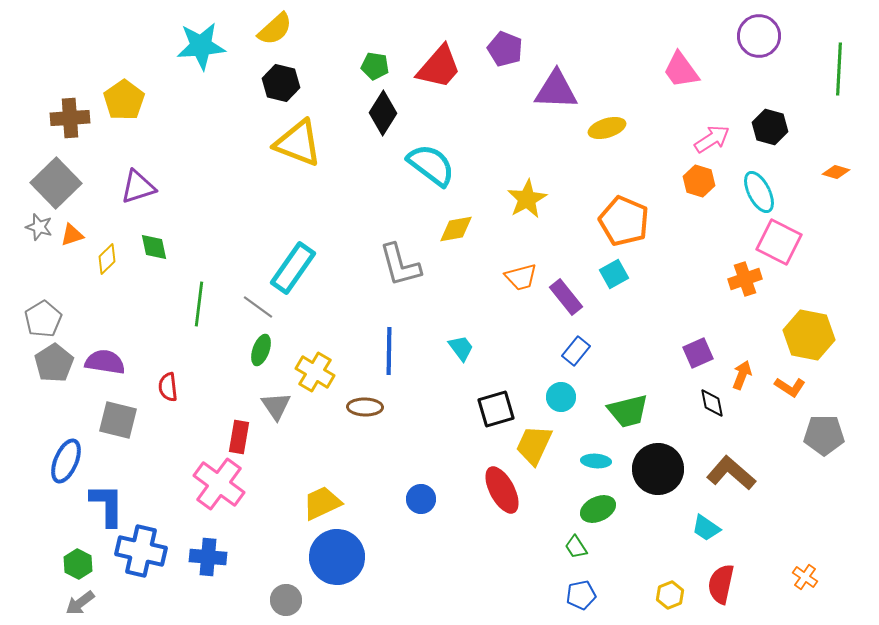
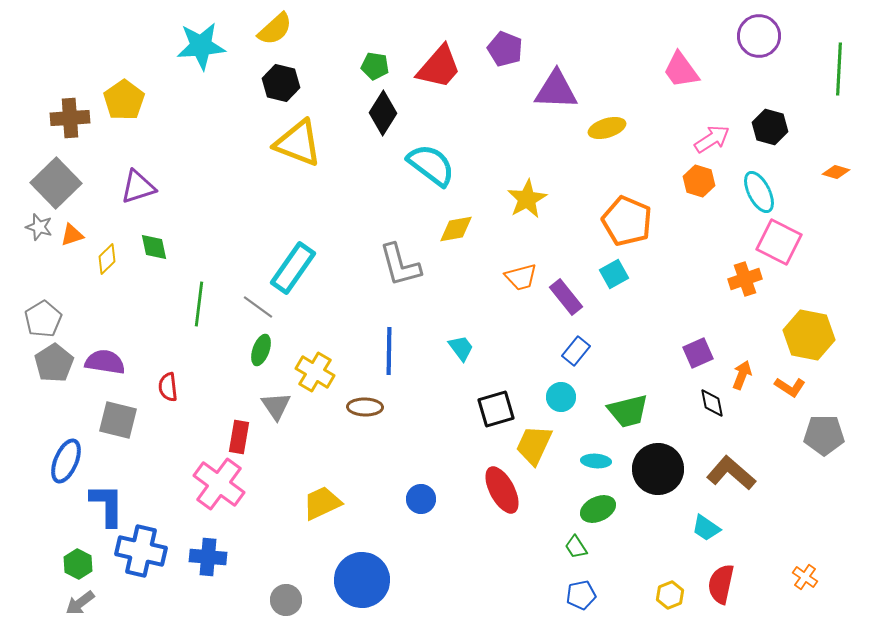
orange pentagon at (624, 221): moved 3 px right
blue circle at (337, 557): moved 25 px right, 23 px down
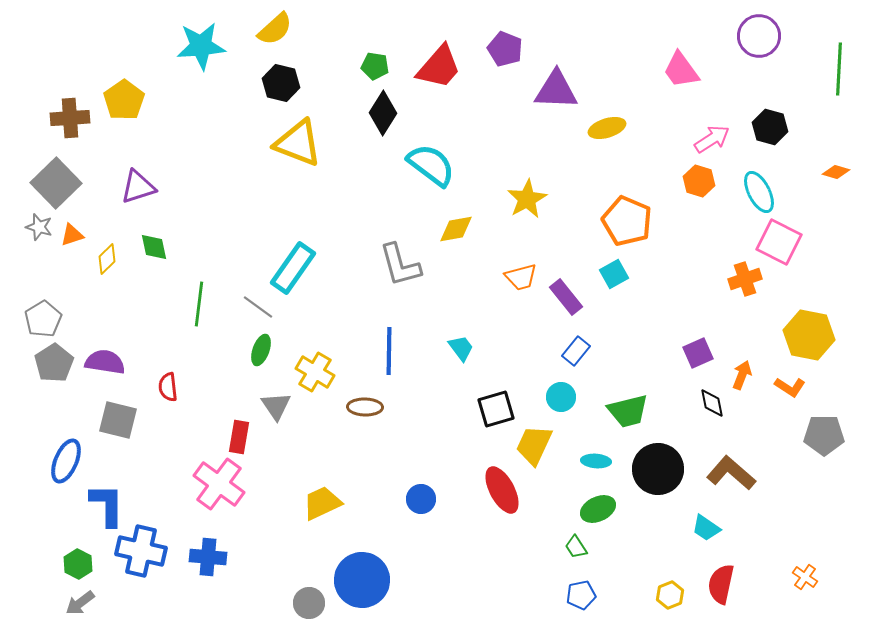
gray circle at (286, 600): moved 23 px right, 3 px down
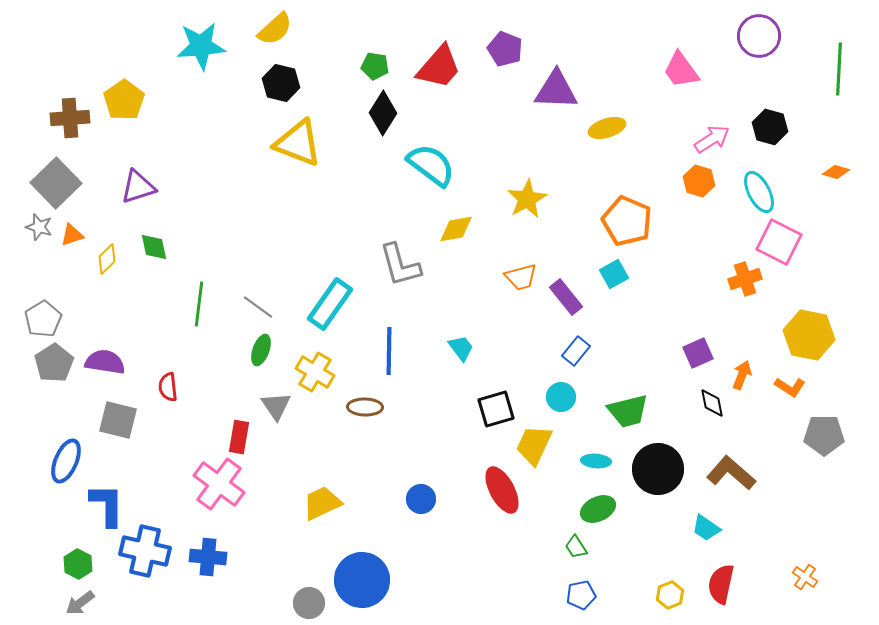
cyan rectangle at (293, 268): moved 37 px right, 36 px down
blue cross at (141, 551): moved 4 px right
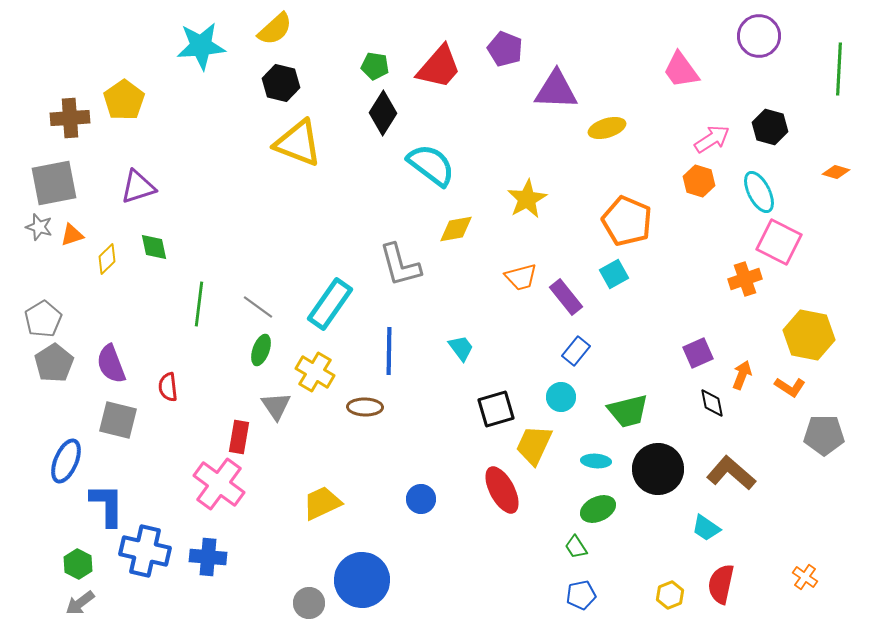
gray square at (56, 183): moved 2 px left; rotated 33 degrees clockwise
purple semicircle at (105, 362): moved 6 px right, 2 px down; rotated 120 degrees counterclockwise
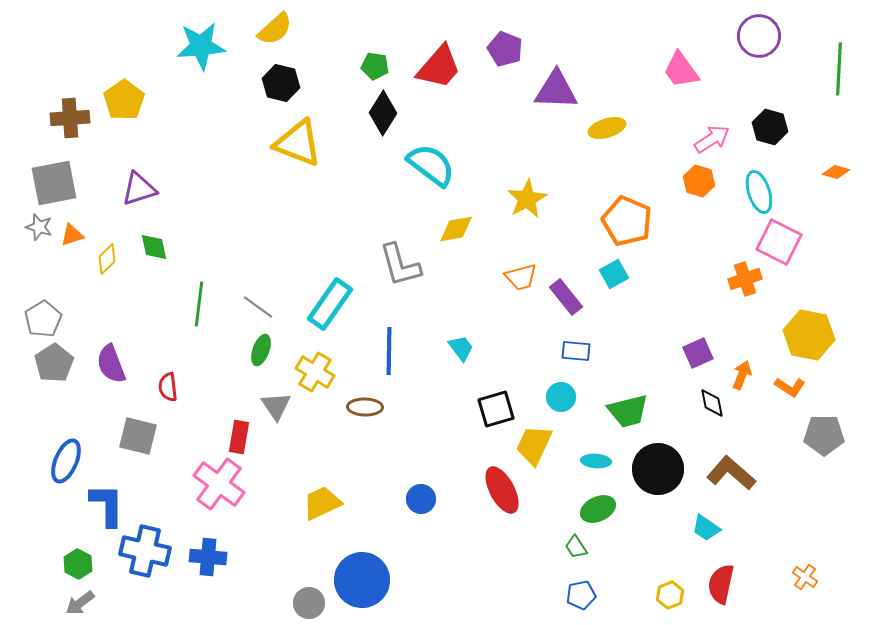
purple triangle at (138, 187): moved 1 px right, 2 px down
cyan ellipse at (759, 192): rotated 9 degrees clockwise
blue rectangle at (576, 351): rotated 56 degrees clockwise
gray square at (118, 420): moved 20 px right, 16 px down
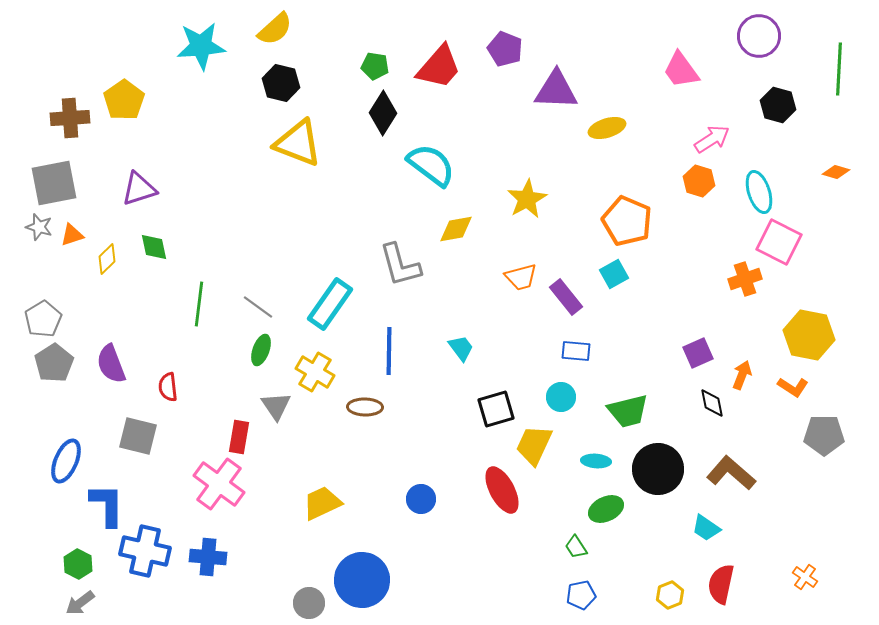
black hexagon at (770, 127): moved 8 px right, 22 px up
orange L-shape at (790, 387): moved 3 px right
green ellipse at (598, 509): moved 8 px right
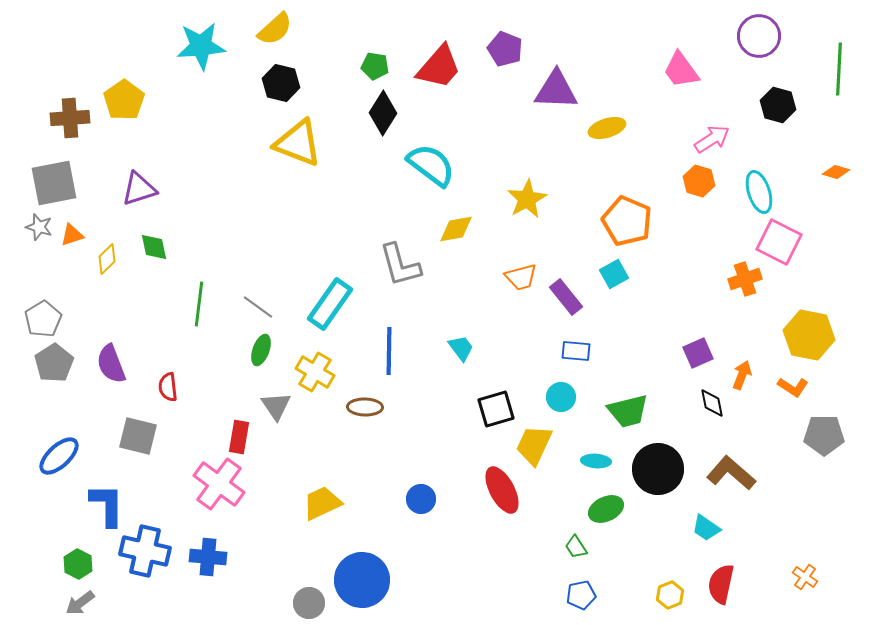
blue ellipse at (66, 461): moved 7 px left, 5 px up; rotated 24 degrees clockwise
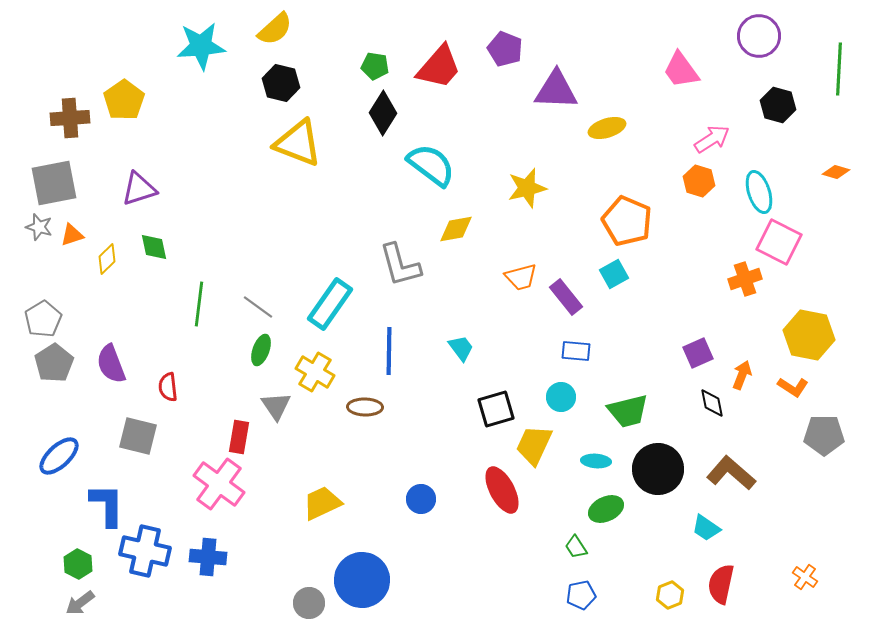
yellow star at (527, 199): moved 11 px up; rotated 15 degrees clockwise
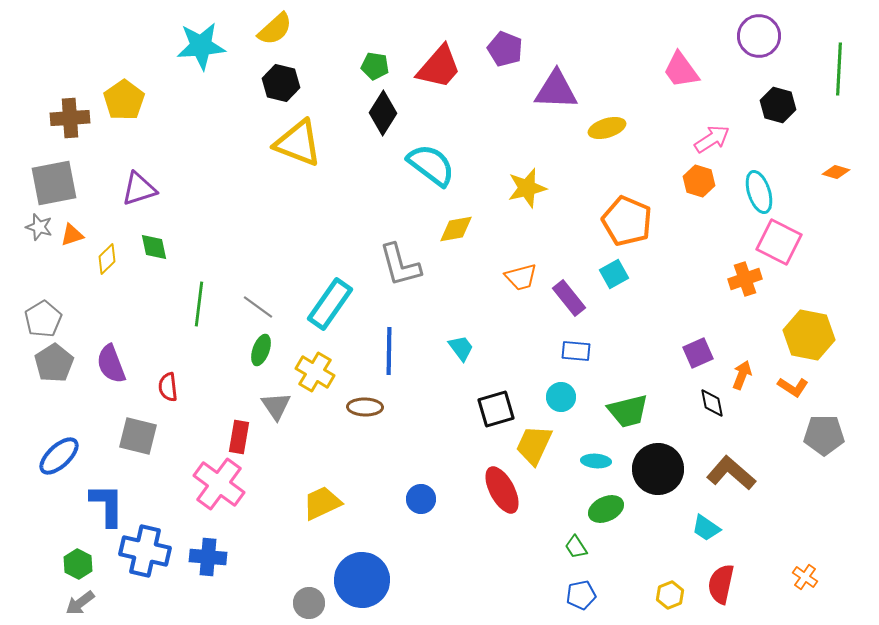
purple rectangle at (566, 297): moved 3 px right, 1 px down
